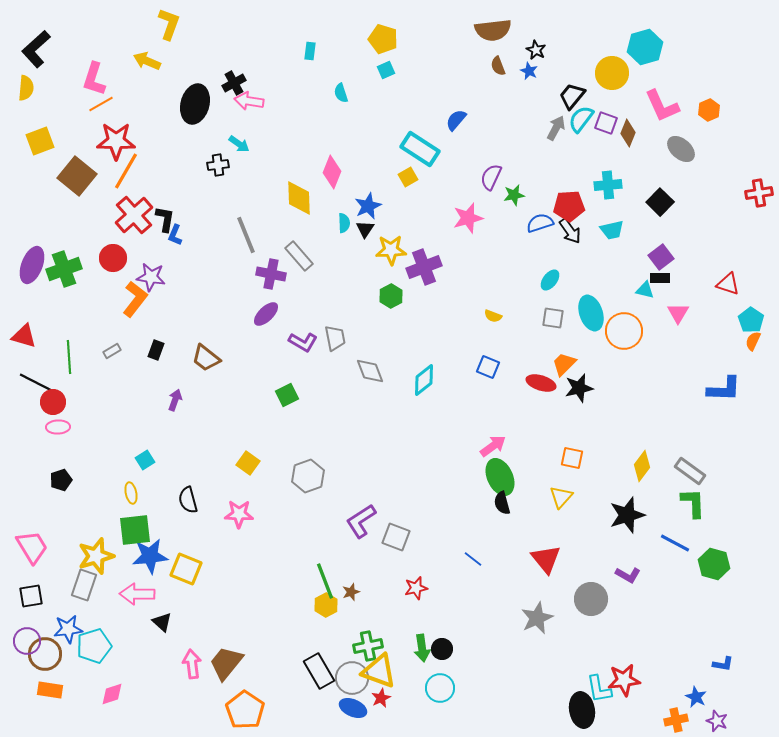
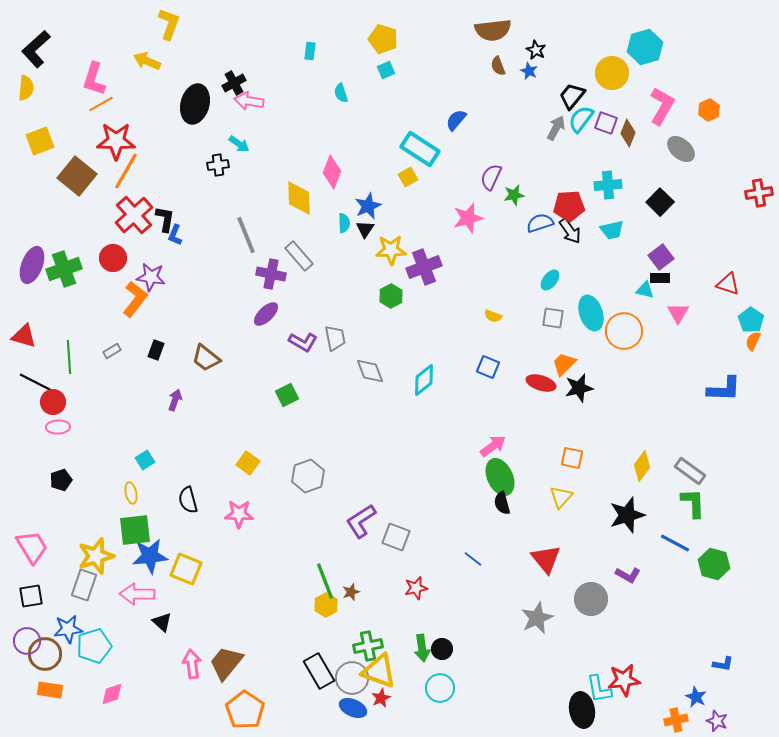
pink L-shape at (662, 106): rotated 126 degrees counterclockwise
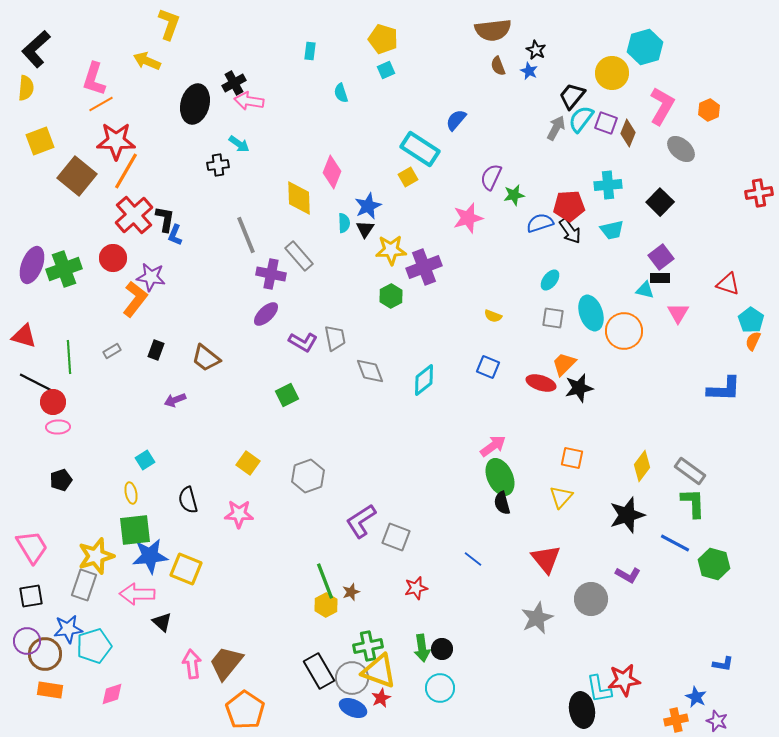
purple arrow at (175, 400): rotated 130 degrees counterclockwise
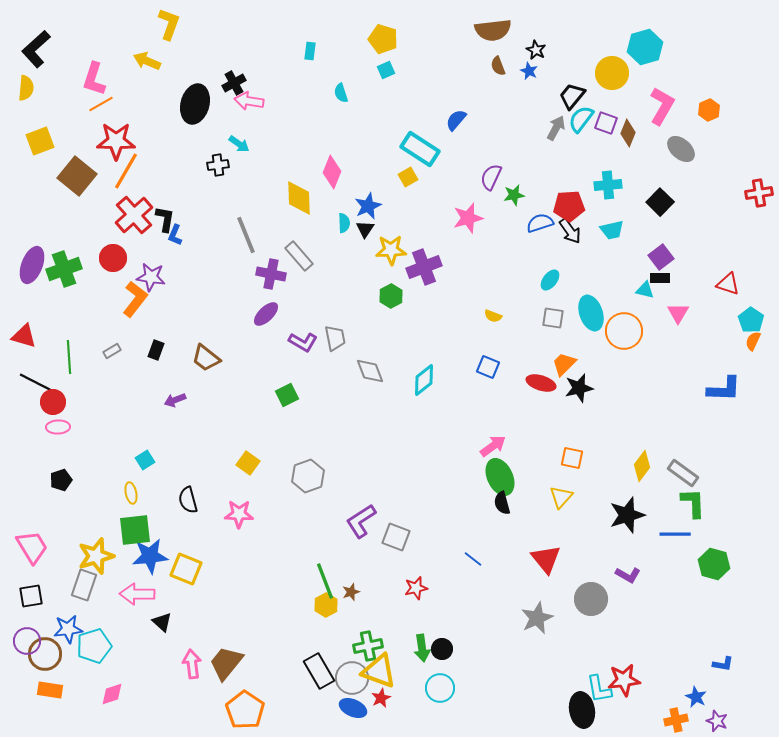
gray rectangle at (690, 471): moved 7 px left, 2 px down
blue line at (675, 543): moved 9 px up; rotated 28 degrees counterclockwise
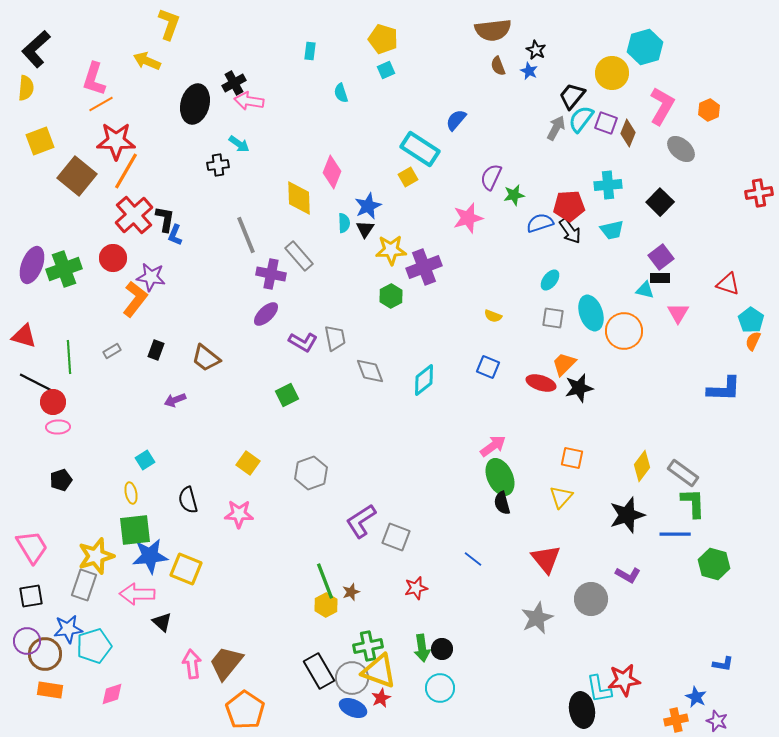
gray hexagon at (308, 476): moved 3 px right, 3 px up
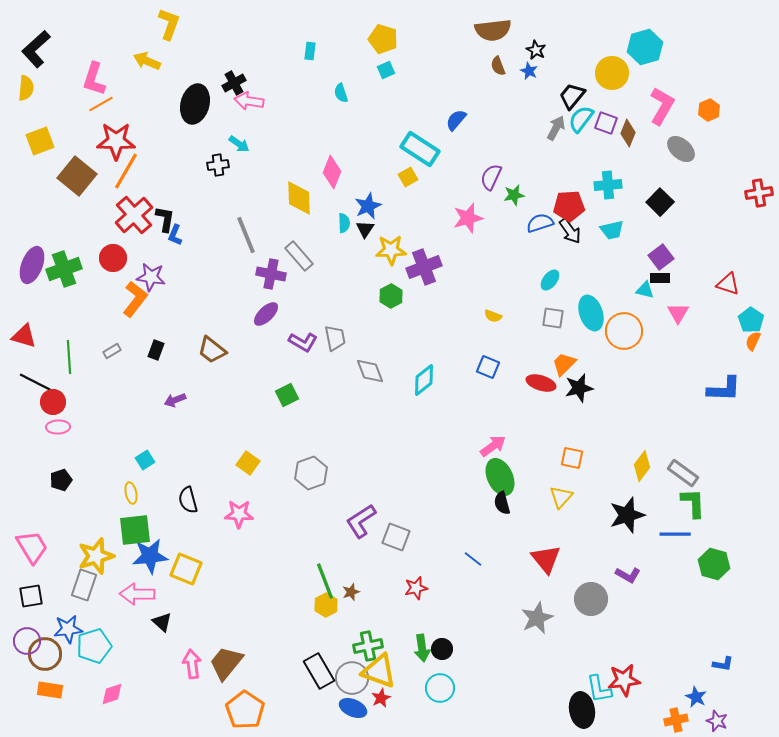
brown trapezoid at (206, 358): moved 6 px right, 8 px up
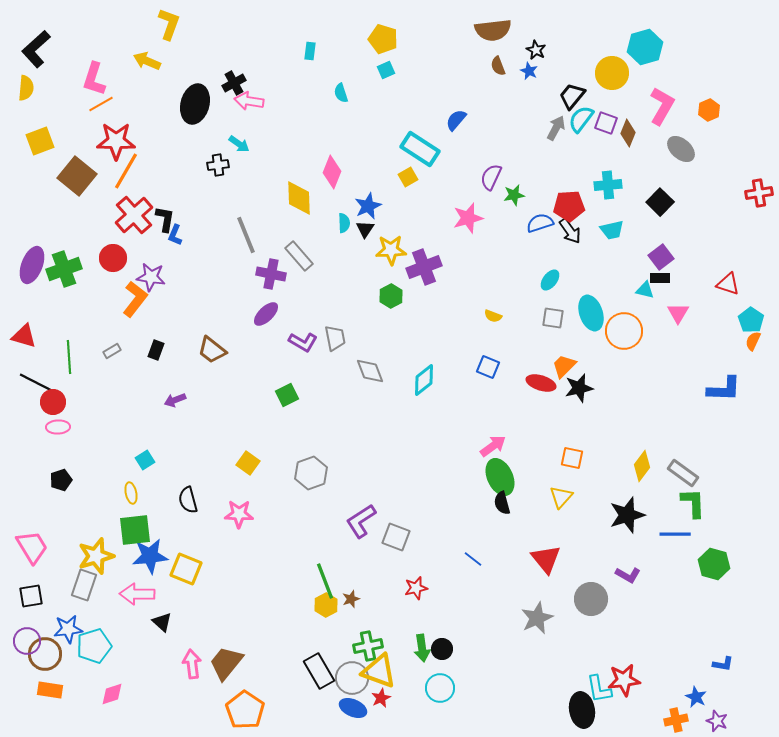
orange trapezoid at (564, 364): moved 2 px down
brown star at (351, 592): moved 7 px down
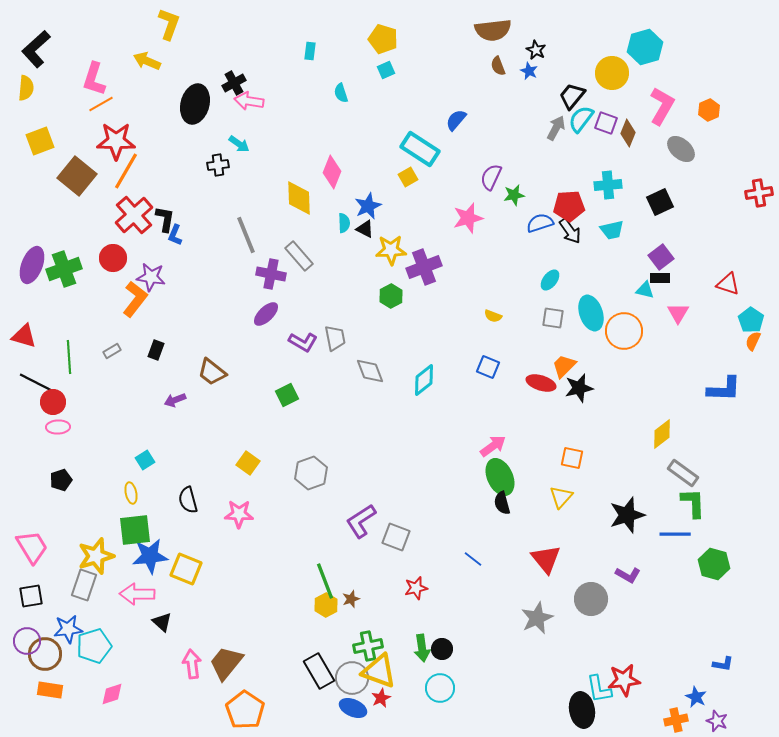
black square at (660, 202): rotated 20 degrees clockwise
black triangle at (365, 229): rotated 36 degrees counterclockwise
brown trapezoid at (212, 350): moved 22 px down
yellow diamond at (642, 466): moved 20 px right, 32 px up; rotated 16 degrees clockwise
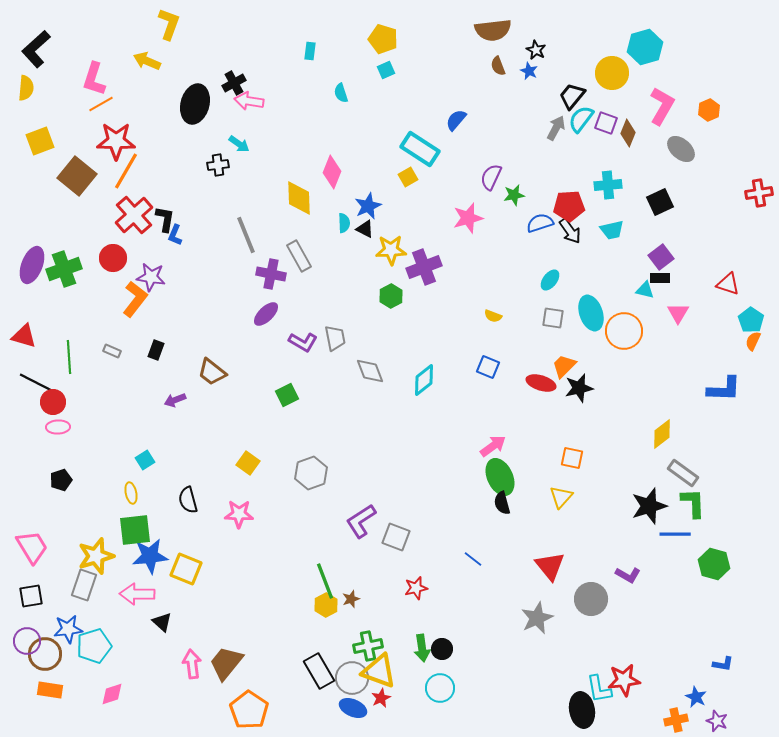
gray rectangle at (299, 256): rotated 12 degrees clockwise
gray rectangle at (112, 351): rotated 54 degrees clockwise
black star at (627, 515): moved 22 px right, 9 px up
red triangle at (546, 559): moved 4 px right, 7 px down
orange pentagon at (245, 710): moved 4 px right
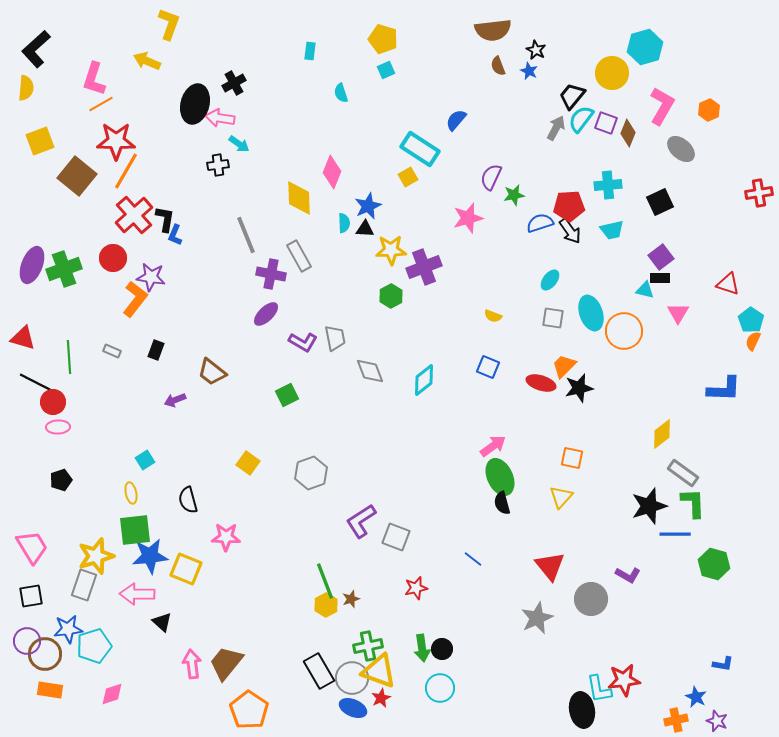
pink arrow at (249, 101): moved 29 px left, 17 px down
black triangle at (365, 229): rotated 24 degrees counterclockwise
red triangle at (24, 336): moved 1 px left, 2 px down
pink star at (239, 514): moved 13 px left, 23 px down
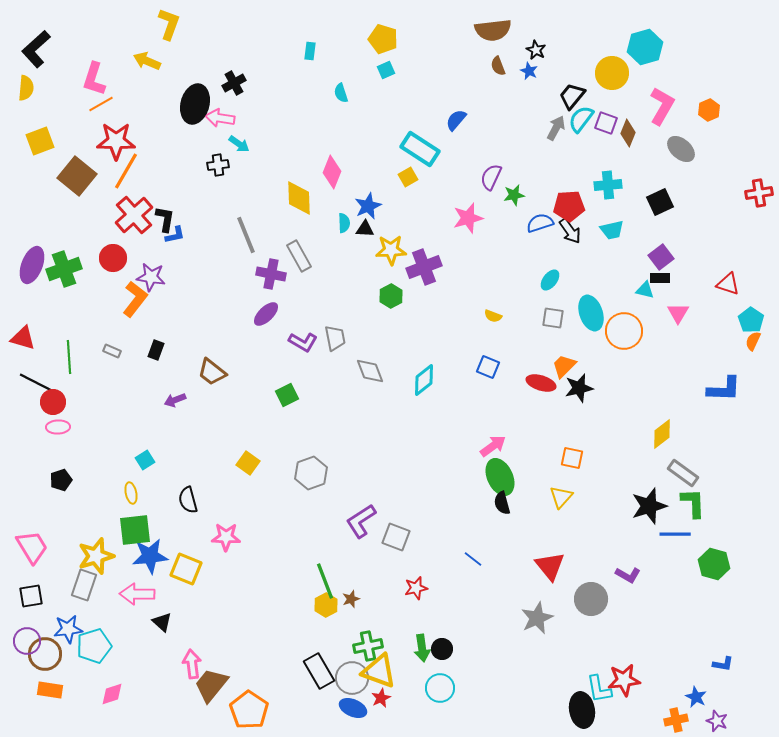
blue L-shape at (175, 235): rotated 125 degrees counterclockwise
brown trapezoid at (226, 663): moved 15 px left, 22 px down
